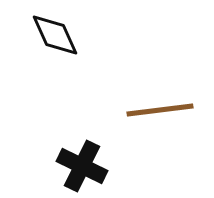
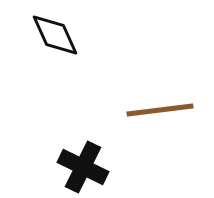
black cross: moved 1 px right, 1 px down
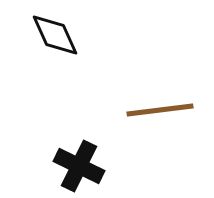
black cross: moved 4 px left, 1 px up
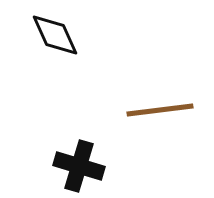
black cross: rotated 9 degrees counterclockwise
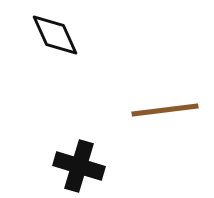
brown line: moved 5 px right
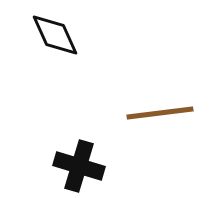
brown line: moved 5 px left, 3 px down
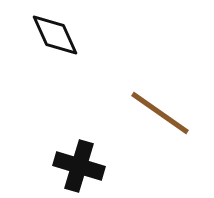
brown line: rotated 42 degrees clockwise
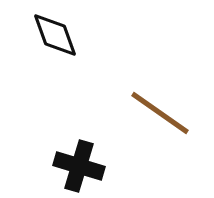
black diamond: rotated 4 degrees clockwise
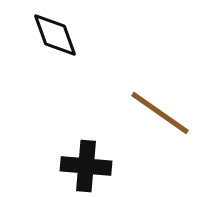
black cross: moved 7 px right; rotated 12 degrees counterclockwise
